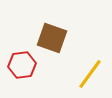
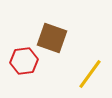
red hexagon: moved 2 px right, 4 px up
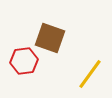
brown square: moved 2 px left
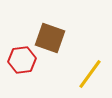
red hexagon: moved 2 px left, 1 px up
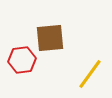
brown square: rotated 24 degrees counterclockwise
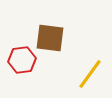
brown square: rotated 12 degrees clockwise
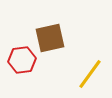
brown square: rotated 20 degrees counterclockwise
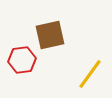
brown square: moved 3 px up
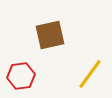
red hexagon: moved 1 px left, 16 px down
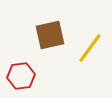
yellow line: moved 26 px up
